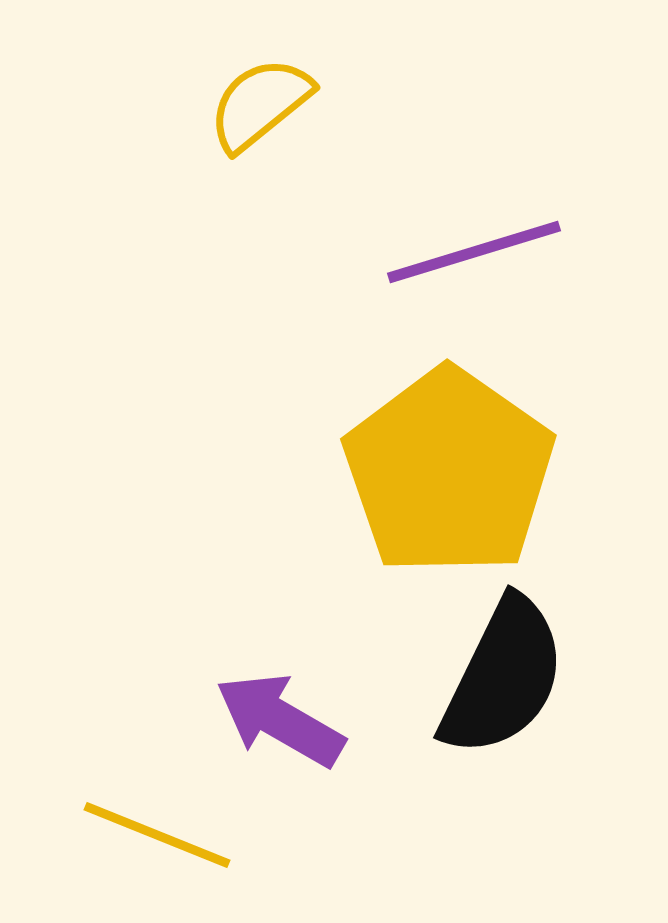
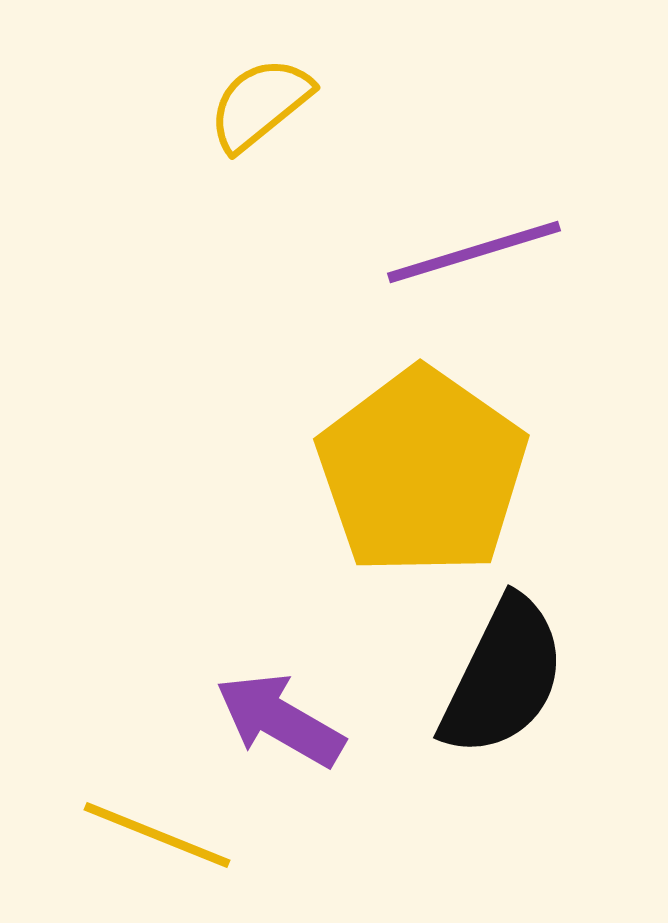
yellow pentagon: moved 27 px left
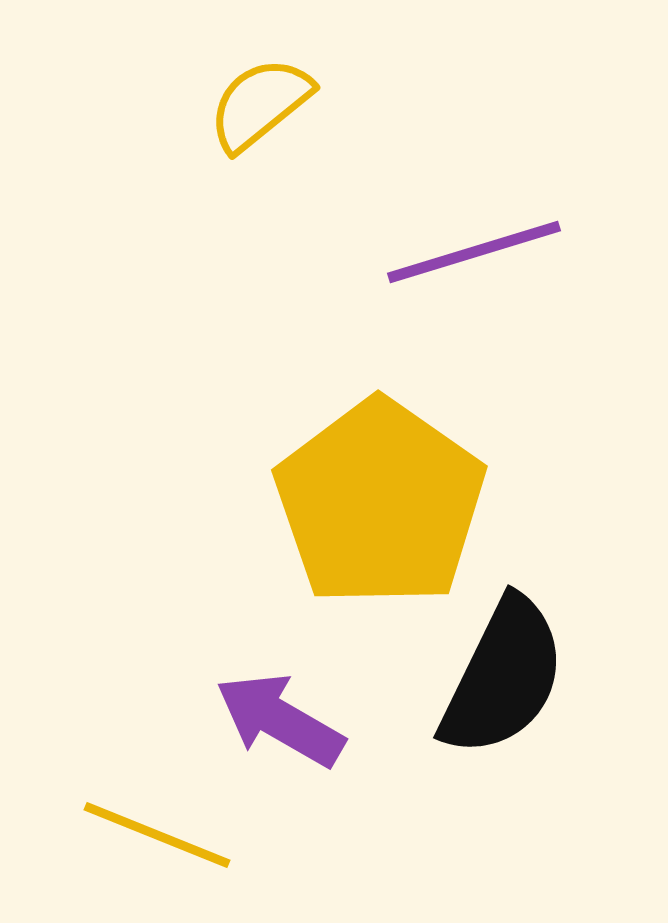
yellow pentagon: moved 42 px left, 31 px down
